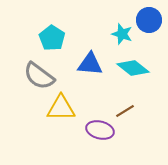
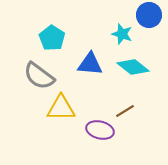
blue circle: moved 5 px up
cyan diamond: moved 1 px up
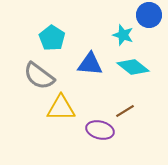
cyan star: moved 1 px right, 1 px down
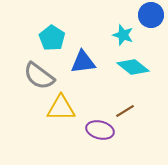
blue circle: moved 2 px right
blue triangle: moved 7 px left, 2 px up; rotated 12 degrees counterclockwise
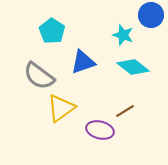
cyan pentagon: moved 7 px up
blue triangle: rotated 12 degrees counterclockwise
yellow triangle: rotated 36 degrees counterclockwise
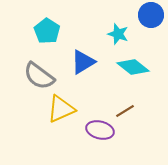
cyan pentagon: moved 5 px left
cyan star: moved 5 px left, 1 px up
blue triangle: rotated 12 degrees counterclockwise
yellow triangle: moved 1 px down; rotated 12 degrees clockwise
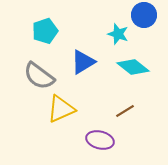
blue circle: moved 7 px left
cyan pentagon: moved 2 px left; rotated 20 degrees clockwise
purple ellipse: moved 10 px down
